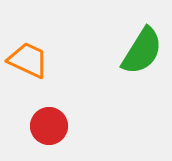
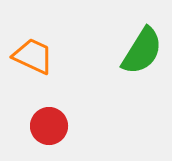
orange trapezoid: moved 5 px right, 4 px up
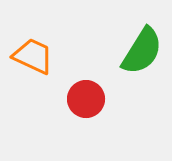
red circle: moved 37 px right, 27 px up
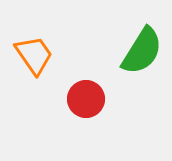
orange trapezoid: moved 1 px right, 1 px up; rotated 30 degrees clockwise
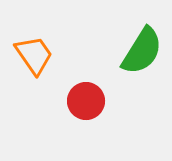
red circle: moved 2 px down
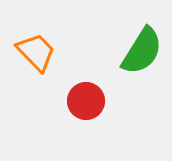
orange trapezoid: moved 2 px right, 3 px up; rotated 9 degrees counterclockwise
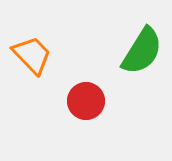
orange trapezoid: moved 4 px left, 3 px down
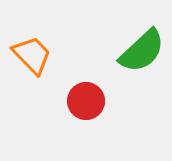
green semicircle: rotated 15 degrees clockwise
